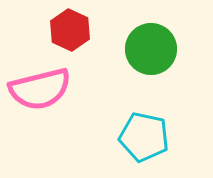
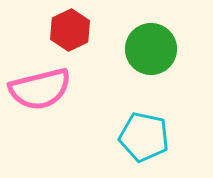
red hexagon: rotated 9 degrees clockwise
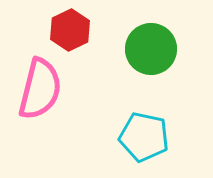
pink semicircle: rotated 62 degrees counterclockwise
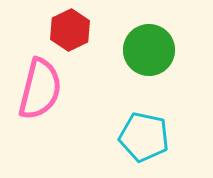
green circle: moved 2 px left, 1 px down
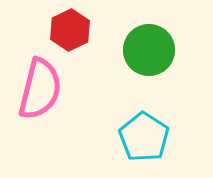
cyan pentagon: rotated 21 degrees clockwise
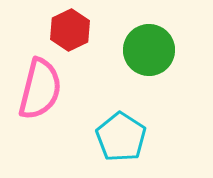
cyan pentagon: moved 23 px left
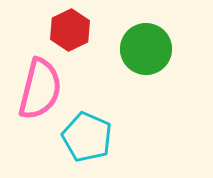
green circle: moved 3 px left, 1 px up
cyan pentagon: moved 34 px left; rotated 9 degrees counterclockwise
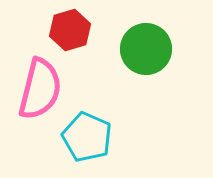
red hexagon: rotated 9 degrees clockwise
